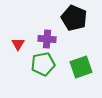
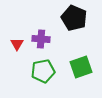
purple cross: moved 6 px left
red triangle: moved 1 px left
green pentagon: moved 7 px down
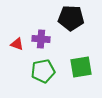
black pentagon: moved 3 px left; rotated 20 degrees counterclockwise
red triangle: rotated 40 degrees counterclockwise
green square: rotated 10 degrees clockwise
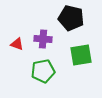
black pentagon: rotated 10 degrees clockwise
purple cross: moved 2 px right
green square: moved 12 px up
